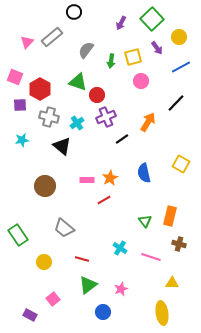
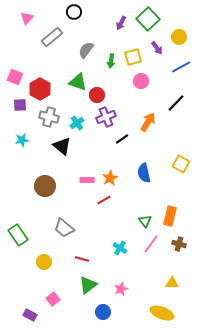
green square at (152, 19): moved 4 px left
pink triangle at (27, 42): moved 24 px up
pink line at (151, 257): moved 13 px up; rotated 72 degrees counterclockwise
yellow ellipse at (162, 313): rotated 60 degrees counterclockwise
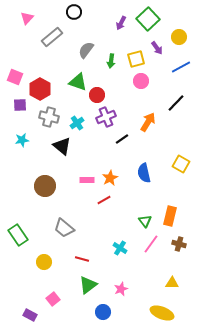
yellow square at (133, 57): moved 3 px right, 2 px down
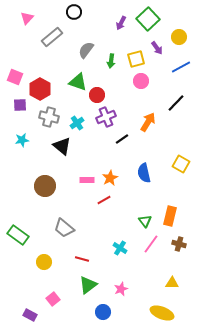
green rectangle at (18, 235): rotated 20 degrees counterclockwise
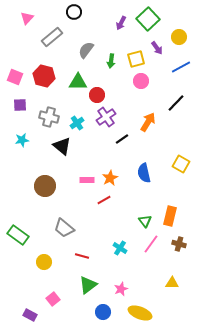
green triangle at (78, 82): rotated 18 degrees counterclockwise
red hexagon at (40, 89): moved 4 px right, 13 px up; rotated 15 degrees counterclockwise
purple cross at (106, 117): rotated 12 degrees counterclockwise
red line at (82, 259): moved 3 px up
yellow ellipse at (162, 313): moved 22 px left
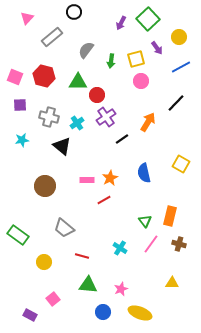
green triangle at (88, 285): rotated 42 degrees clockwise
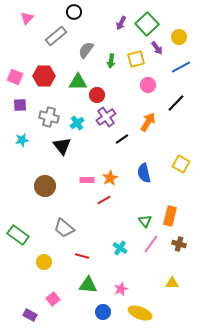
green square at (148, 19): moved 1 px left, 5 px down
gray rectangle at (52, 37): moved 4 px right, 1 px up
red hexagon at (44, 76): rotated 15 degrees counterclockwise
pink circle at (141, 81): moved 7 px right, 4 px down
black triangle at (62, 146): rotated 12 degrees clockwise
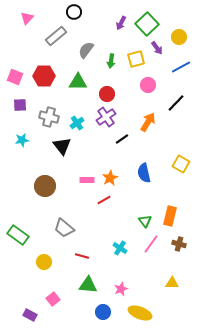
red circle at (97, 95): moved 10 px right, 1 px up
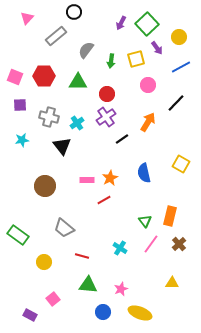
brown cross at (179, 244): rotated 32 degrees clockwise
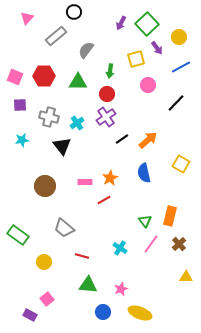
green arrow at (111, 61): moved 1 px left, 10 px down
orange arrow at (148, 122): moved 18 px down; rotated 18 degrees clockwise
pink rectangle at (87, 180): moved 2 px left, 2 px down
yellow triangle at (172, 283): moved 14 px right, 6 px up
pink square at (53, 299): moved 6 px left
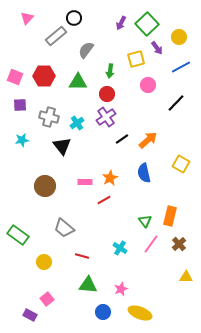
black circle at (74, 12): moved 6 px down
